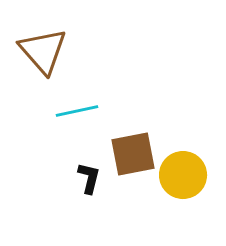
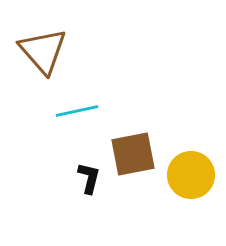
yellow circle: moved 8 px right
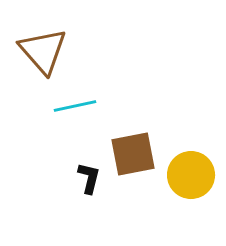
cyan line: moved 2 px left, 5 px up
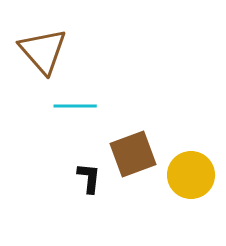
cyan line: rotated 12 degrees clockwise
brown square: rotated 9 degrees counterclockwise
black L-shape: rotated 8 degrees counterclockwise
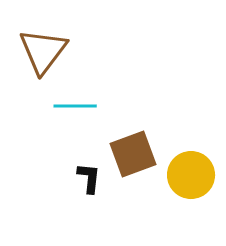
brown triangle: rotated 18 degrees clockwise
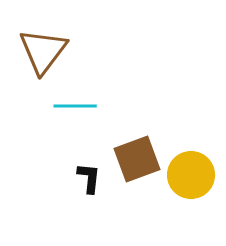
brown square: moved 4 px right, 5 px down
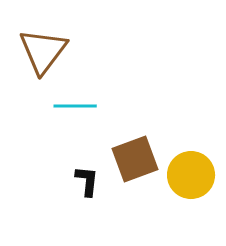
brown square: moved 2 px left
black L-shape: moved 2 px left, 3 px down
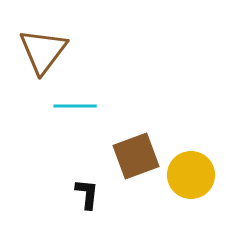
brown square: moved 1 px right, 3 px up
black L-shape: moved 13 px down
